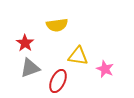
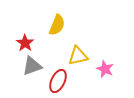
yellow semicircle: rotated 60 degrees counterclockwise
yellow triangle: rotated 20 degrees counterclockwise
gray triangle: moved 2 px right, 2 px up
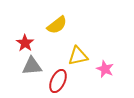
yellow semicircle: rotated 30 degrees clockwise
gray triangle: rotated 15 degrees clockwise
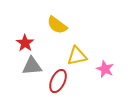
yellow semicircle: rotated 75 degrees clockwise
yellow triangle: moved 1 px left
